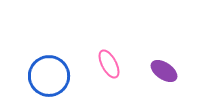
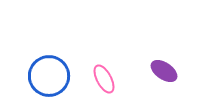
pink ellipse: moved 5 px left, 15 px down
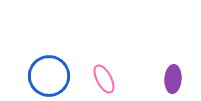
purple ellipse: moved 9 px right, 8 px down; rotated 60 degrees clockwise
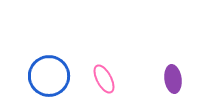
purple ellipse: rotated 12 degrees counterclockwise
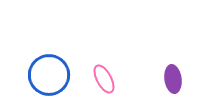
blue circle: moved 1 px up
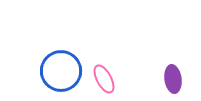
blue circle: moved 12 px right, 4 px up
